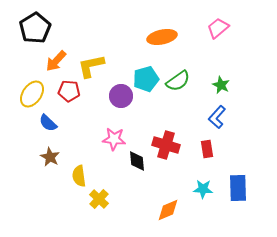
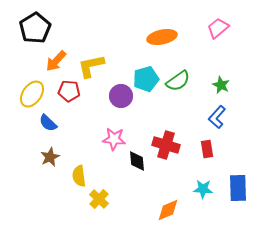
brown star: rotated 18 degrees clockwise
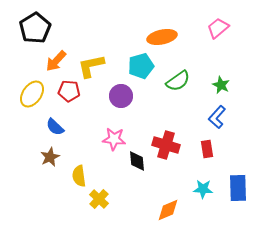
cyan pentagon: moved 5 px left, 13 px up
blue semicircle: moved 7 px right, 4 px down
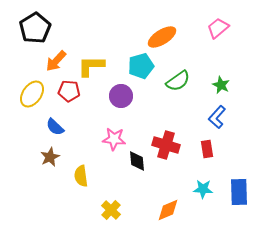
orange ellipse: rotated 20 degrees counterclockwise
yellow L-shape: rotated 12 degrees clockwise
yellow semicircle: moved 2 px right
blue rectangle: moved 1 px right, 4 px down
yellow cross: moved 12 px right, 11 px down
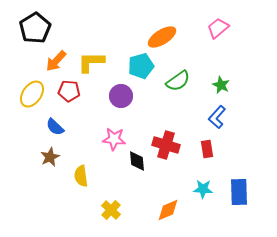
yellow L-shape: moved 4 px up
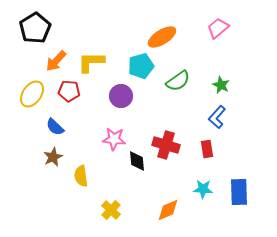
brown star: moved 3 px right
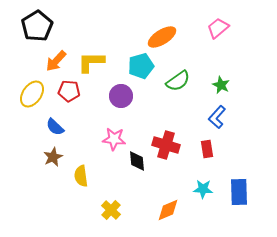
black pentagon: moved 2 px right, 2 px up
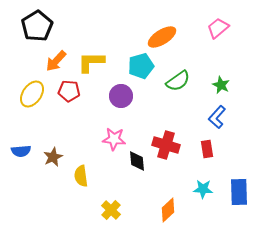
blue semicircle: moved 34 px left, 24 px down; rotated 48 degrees counterclockwise
orange diamond: rotated 20 degrees counterclockwise
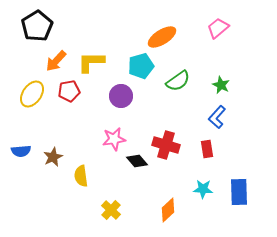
red pentagon: rotated 15 degrees counterclockwise
pink star: rotated 15 degrees counterclockwise
black diamond: rotated 35 degrees counterclockwise
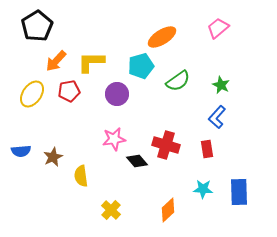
purple circle: moved 4 px left, 2 px up
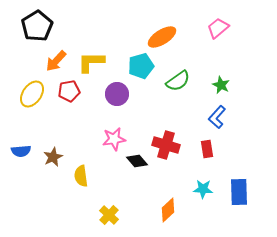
yellow cross: moved 2 px left, 5 px down
